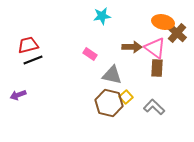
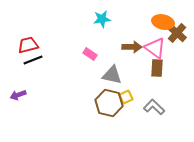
cyan star: moved 3 px down
yellow square: rotated 16 degrees clockwise
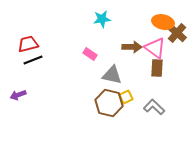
red trapezoid: moved 1 px up
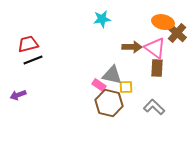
pink rectangle: moved 9 px right, 31 px down
yellow square: moved 10 px up; rotated 24 degrees clockwise
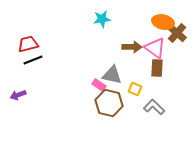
yellow square: moved 9 px right, 2 px down; rotated 24 degrees clockwise
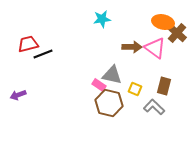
black line: moved 10 px right, 6 px up
brown rectangle: moved 7 px right, 18 px down; rotated 12 degrees clockwise
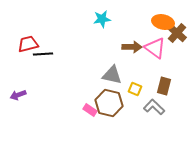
black line: rotated 18 degrees clockwise
pink rectangle: moved 9 px left, 25 px down
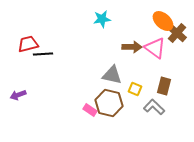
orange ellipse: moved 1 px up; rotated 30 degrees clockwise
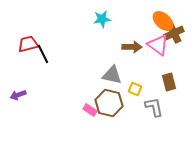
brown cross: moved 3 px left; rotated 24 degrees clockwise
pink triangle: moved 3 px right, 3 px up
black line: rotated 66 degrees clockwise
brown rectangle: moved 5 px right, 4 px up; rotated 30 degrees counterclockwise
gray L-shape: rotated 35 degrees clockwise
